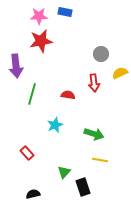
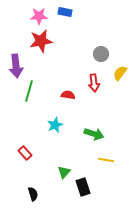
yellow semicircle: rotated 28 degrees counterclockwise
green line: moved 3 px left, 3 px up
red rectangle: moved 2 px left
yellow line: moved 6 px right
black semicircle: rotated 88 degrees clockwise
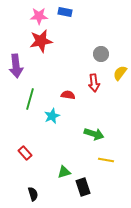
green line: moved 1 px right, 8 px down
cyan star: moved 3 px left, 9 px up
green triangle: rotated 32 degrees clockwise
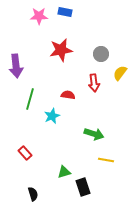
red star: moved 20 px right, 9 px down
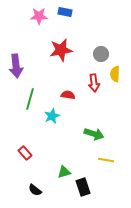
yellow semicircle: moved 5 px left, 1 px down; rotated 35 degrees counterclockwise
black semicircle: moved 2 px right, 4 px up; rotated 144 degrees clockwise
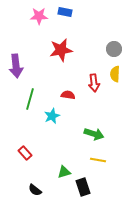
gray circle: moved 13 px right, 5 px up
yellow line: moved 8 px left
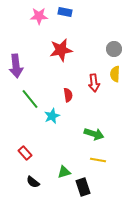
red semicircle: rotated 72 degrees clockwise
green line: rotated 55 degrees counterclockwise
black semicircle: moved 2 px left, 8 px up
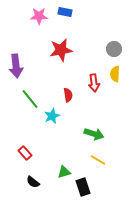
yellow line: rotated 21 degrees clockwise
